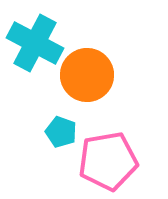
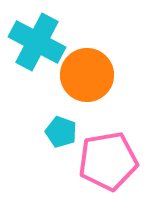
cyan cross: moved 2 px right, 1 px up
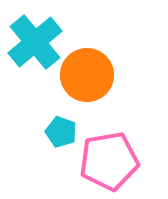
cyan cross: moved 2 px left; rotated 22 degrees clockwise
pink pentagon: moved 1 px right
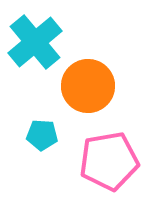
orange circle: moved 1 px right, 11 px down
cyan pentagon: moved 19 px left, 3 px down; rotated 16 degrees counterclockwise
